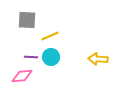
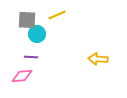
yellow line: moved 7 px right, 21 px up
cyan circle: moved 14 px left, 23 px up
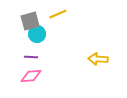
yellow line: moved 1 px right, 1 px up
gray square: moved 3 px right, 1 px down; rotated 18 degrees counterclockwise
pink diamond: moved 9 px right
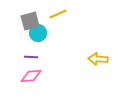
cyan circle: moved 1 px right, 1 px up
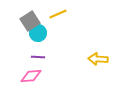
gray square: rotated 18 degrees counterclockwise
purple line: moved 7 px right
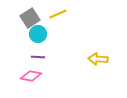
gray square: moved 3 px up
cyan circle: moved 1 px down
pink diamond: rotated 15 degrees clockwise
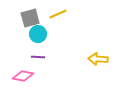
gray square: rotated 18 degrees clockwise
pink diamond: moved 8 px left
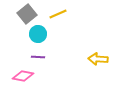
gray square: moved 3 px left, 4 px up; rotated 24 degrees counterclockwise
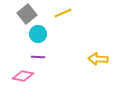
yellow line: moved 5 px right, 1 px up
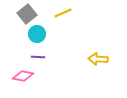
cyan circle: moved 1 px left
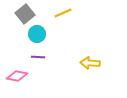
gray square: moved 2 px left
yellow arrow: moved 8 px left, 4 px down
pink diamond: moved 6 px left
